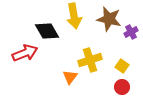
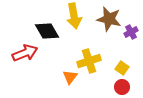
yellow cross: moved 1 px left, 1 px down
yellow square: moved 2 px down
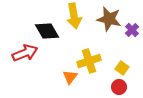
purple cross: moved 1 px right, 2 px up; rotated 16 degrees counterclockwise
red circle: moved 3 px left
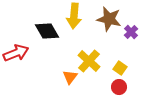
yellow arrow: rotated 15 degrees clockwise
purple cross: moved 1 px left, 2 px down
red arrow: moved 9 px left
yellow cross: rotated 30 degrees counterclockwise
yellow square: moved 2 px left
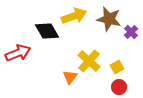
yellow arrow: rotated 115 degrees counterclockwise
red arrow: moved 2 px right
yellow square: moved 3 px left, 1 px up; rotated 24 degrees clockwise
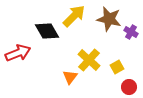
yellow arrow: rotated 25 degrees counterclockwise
purple cross: rotated 16 degrees counterclockwise
yellow cross: moved 1 px up
red circle: moved 10 px right
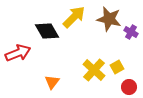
yellow arrow: moved 1 px down
yellow cross: moved 5 px right, 10 px down
orange triangle: moved 18 px left, 5 px down
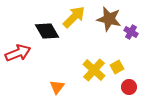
orange triangle: moved 5 px right, 5 px down
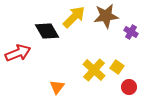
brown star: moved 3 px left, 3 px up; rotated 20 degrees counterclockwise
yellow square: rotated 24 degrees counterclockwise
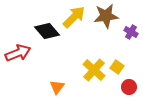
black diamond: rotated 10 degrees counterclockwise
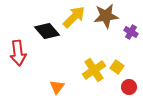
red arrow: rotated 105 degrees clockwise
yellow cross: rotated 15 degrees clockwise
